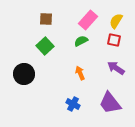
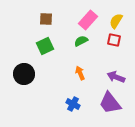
green square: rotated 18 degrees clockwise
purple arrow: moved 9 px down; rotated 12 degrees counterclockwise
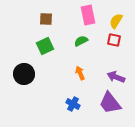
pink rectangle: moved 5 px up; rotated 54 degrees counterclockwise
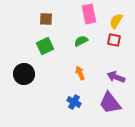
pink rectangle: moved 1 px right, 1 px up
blue cross: moved 1 px right, 2 px up
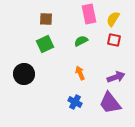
yellow semicircle: moved 3 px left, 2 px up
green square: moved 2 px up
purple arrow: rotated 138 degrees clockwise
blue cross: moved 1 px right
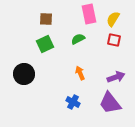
green semicircle: moved 3 px left, 2 px up
blue cross: moved 2 px left
